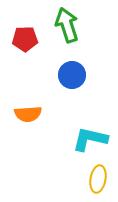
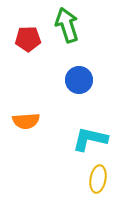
red pentagon: moved 3 px right
blue circle: moved 7 px right, 5 px down
orange semicircle: moved 2 px left, 7 px down
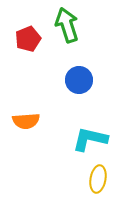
red pentagon: rotated 20 degrees counterclockwise
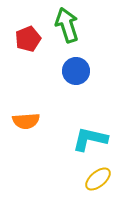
blue circle: moved 3 px left, 9 px up
yellow ellipse: rotated 40 degrees clockwise
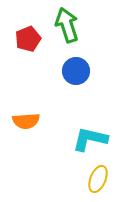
yellow ellipse: rotated 28 degrees counterclockwise
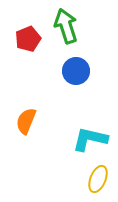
green arrow: moved 1 px left, 1 px down
orange semicircle: rotated 116 degrees clockwise
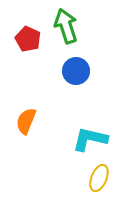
red pentagon: rotated 25 degrees counterclockwise
yellow ellipse: moved 1 px right, 1 px up
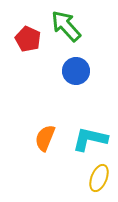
green arrow: rotated 24 degrees counterclockwise
orange semicircle: moved 19 px right, 17 px down
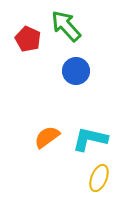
orange semicircle: moved 2 px right, 1 px up; rotated 32 degrees clockwise
